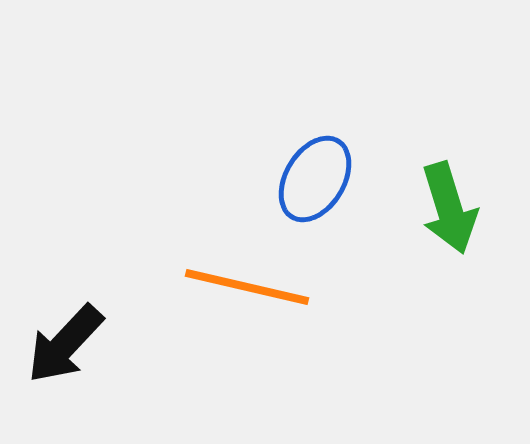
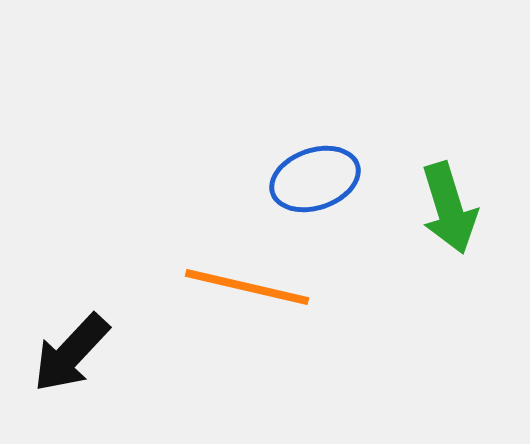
blue ellipse: rotated 40 degrees clockwise
black arrow: moved 6 px right, 9 px down
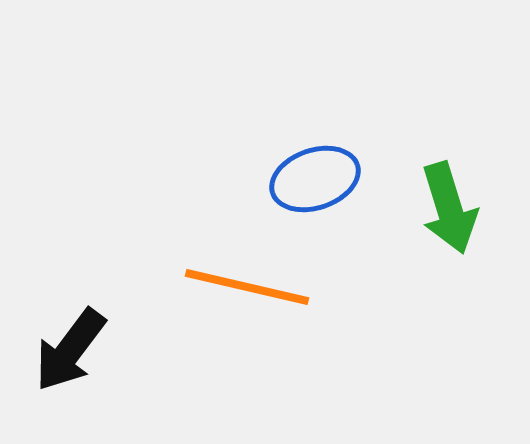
black arrow: moved 1 px left, 3 px up; rotated 6 degrees counterclockwise
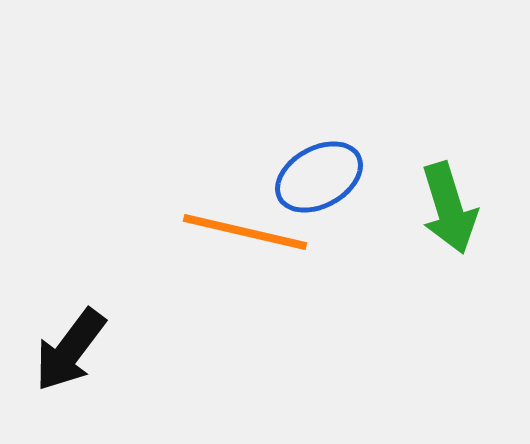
blue ellipse: moved 4 px right, 2 px up; rotated 10 degrees counterclockwise
orange line: moved 2 px left, 55 px up
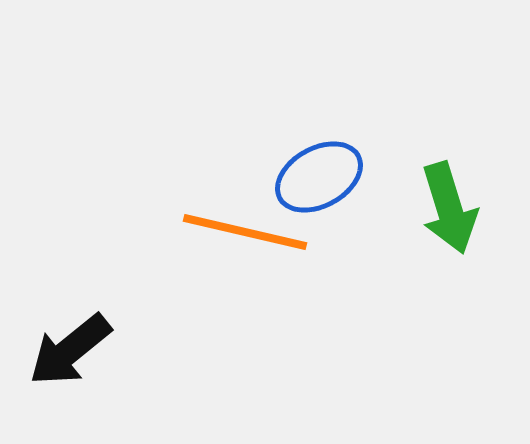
black arrow: rotated 14 degrees clockwise
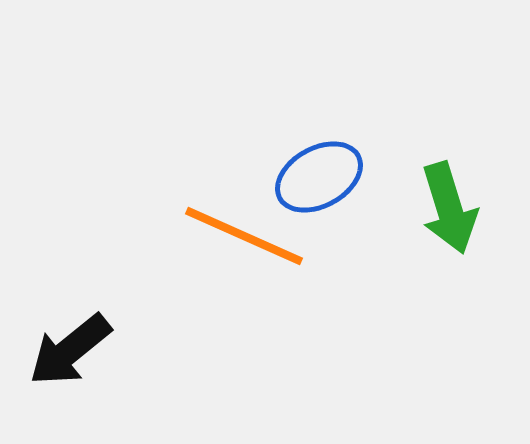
orange line: moved 1 px left, 4 px down; rotated 11 degrees clockwise
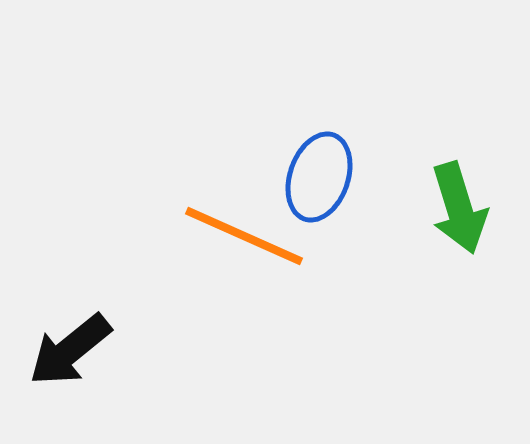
blue ellipse: rotated 42 degrees counterclockwise
green arrow: moved 10 px right
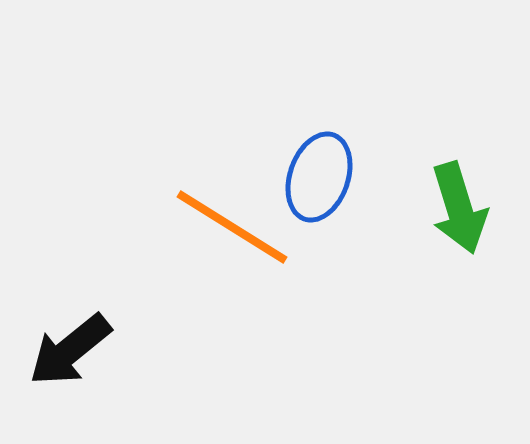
orange line: moved 12 px left, 9 px up; rotated 8 degrees clockwise
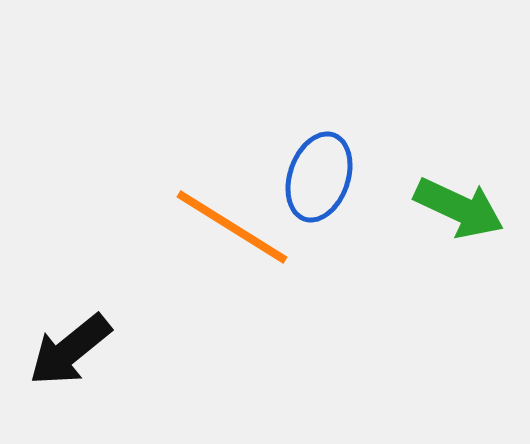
green arrow: rotated 48 degrees counterclockwise
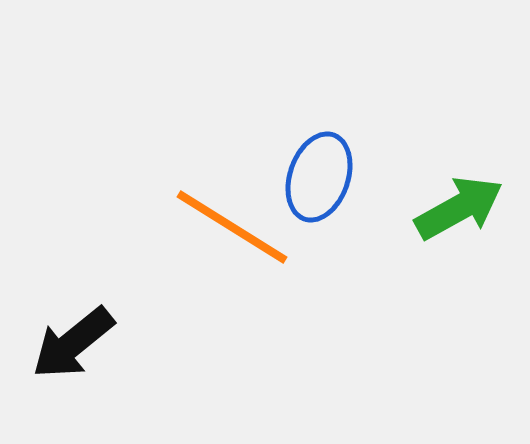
green arrow: rotated 54 degrees counterclockwise
black arrow: moved 3 px right, 7 px up
